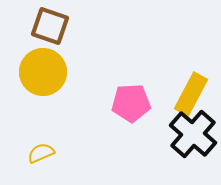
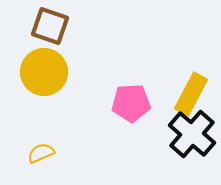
yellow circle: moved 1 px right
black cross: moved 1 px left
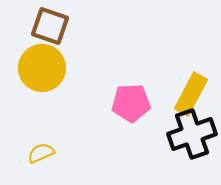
yellow circle: moved 2 px left, 4 px up
black cross: rotated 30 degrees clockwise
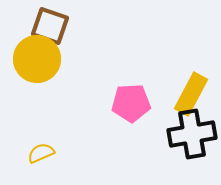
yellow circle: moved 5 px left, 9 px up
black cross: rotated 9 degrees clockwise
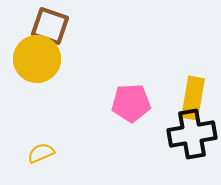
yellow rectangle: moved 2 px right, 4 px down; rotated 18 degrees counterclockwise
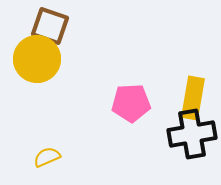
yellow semicircle: moved 6 px right, 4 px down
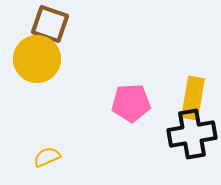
brown square: moved 2 px up
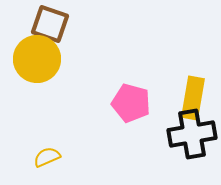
pink pentagon: rotated 18 degrees clockwise
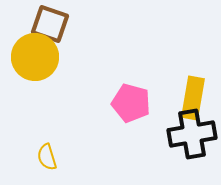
yellow circle: moved 2 px left, 2 px up
yellow semicircle: rotated 84 degrees counterclockwise
